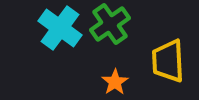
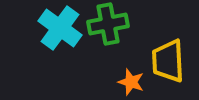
green cross: moved 2 px left; rotated 24 degrees clockwise
orange star: moved 16 px right; rotated 20 degrees counterclockwise
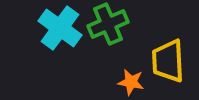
green cross: rotated 12 degrees counterclockwise
orange star: rotated 8 degrees counterclockwise
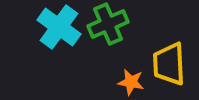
cyan cross: moved 1 px left, 1 px up
yellow trapezoid: moved 1 px right, 3 px down
